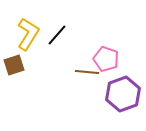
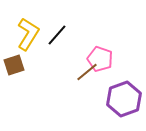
pink pentagon: moved 6 px left
brown line: rotated 45 degrees counterclockwise
purple hexagon: moved 1 px right, 5 px down
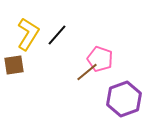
brown square: rotated 10 degrees clockwise
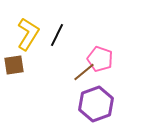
black line: rotated 15 degrees counterclockwise
brown line: moved 3 px left
purple hexagon: moved 28 px left, 5 px down
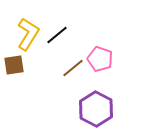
black line: rotated 25 degrees clockwise
brown line: moved 11 px left, 4 px up
purple hexagon: moved 5 px down; rotated 12 degrees counterclockwise
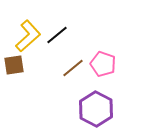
yellow L-shape: moved 2 px down; rotated 16 degrees clockwise
pink pentagon: moved 3 px right, 5 px down
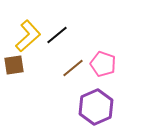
purple hexagon: moved 2 px up; rotated 8 degrees clockwise
